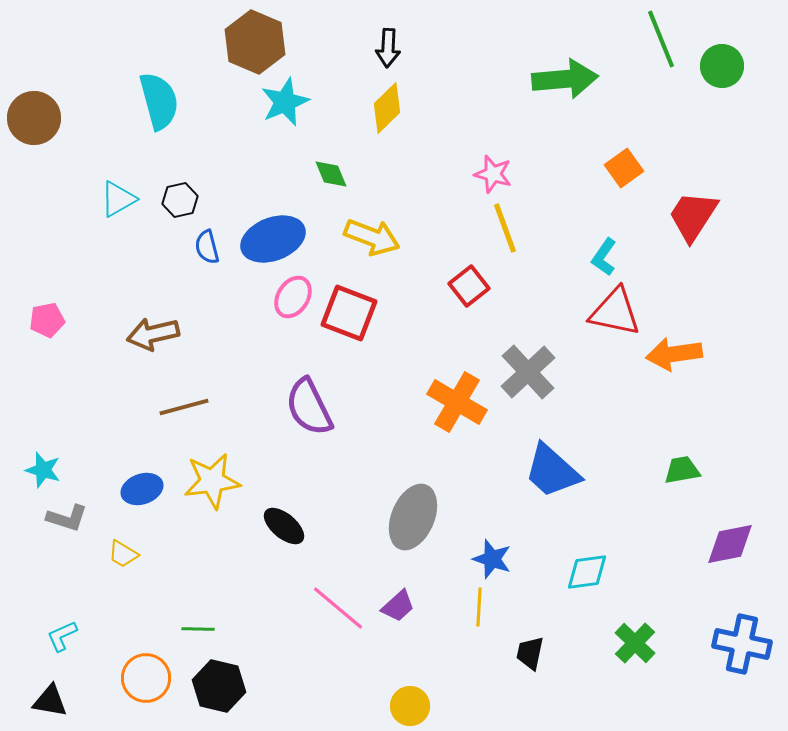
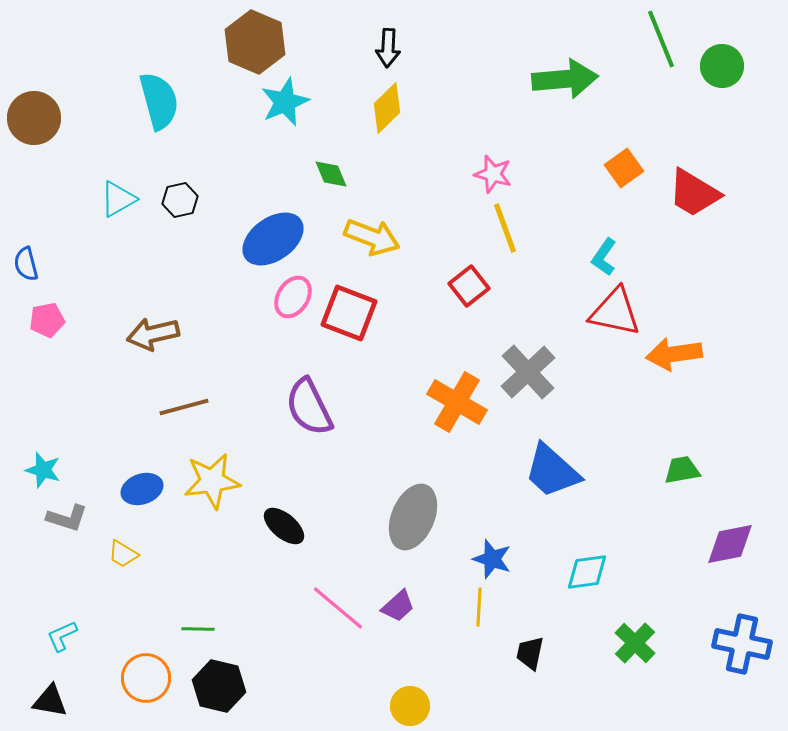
red trapezoid at (693, 216): moved 1 px right, 23 px up; rotated 92 degrees counterclockwise
blue ellipse at (273, 239): rotated 14 degrees counterclockwise
blue semicircle at (207, 247): moved 181 px left, 17 px down
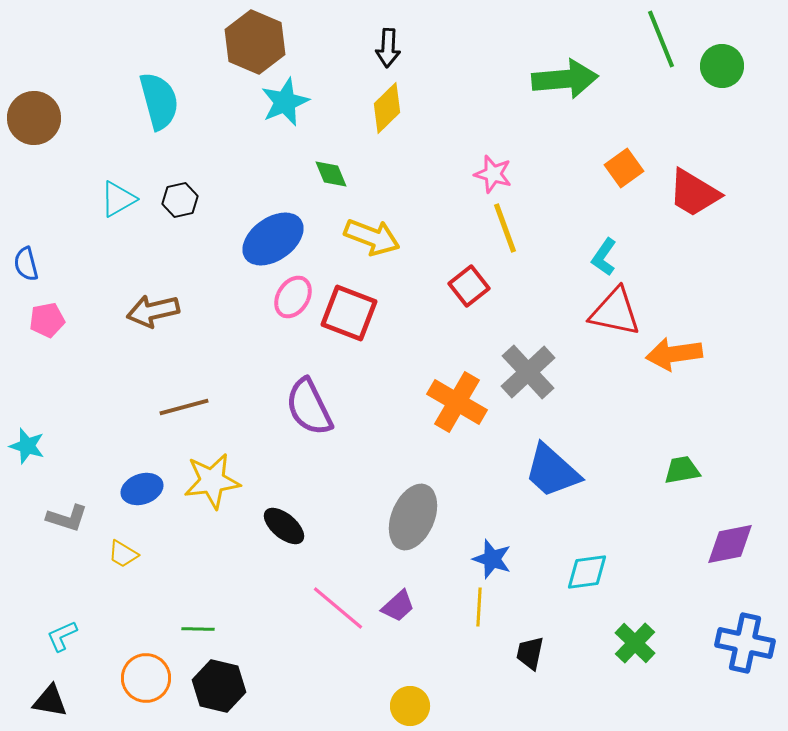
brown arrow at (153, 334): moved 23 px up
cyan star at (43, 470): moved 16 px left, 24 px up
blue cross at (742, 644): moved 3 px right, 1 px up
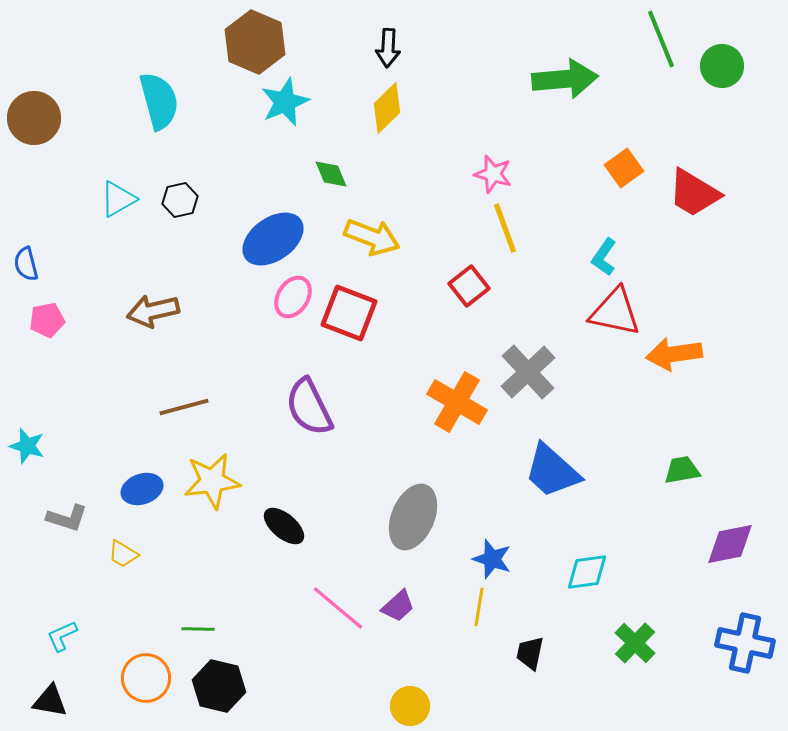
yellow line at (479, 607): rotated 6 degrees clockwise
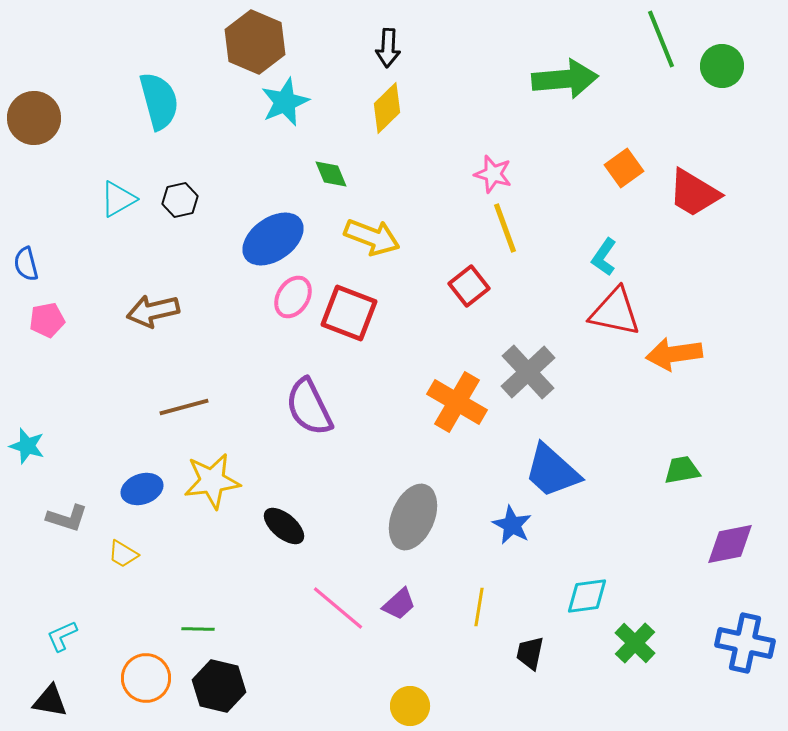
blue star at (492, 559): moved 20 px right, 34 px up; rotated 9 degrees clockwise
cyan diamond at (587, 572): moved 24 px down
purple trapezoid at (398, 606): moved 1 px right, 2 px up
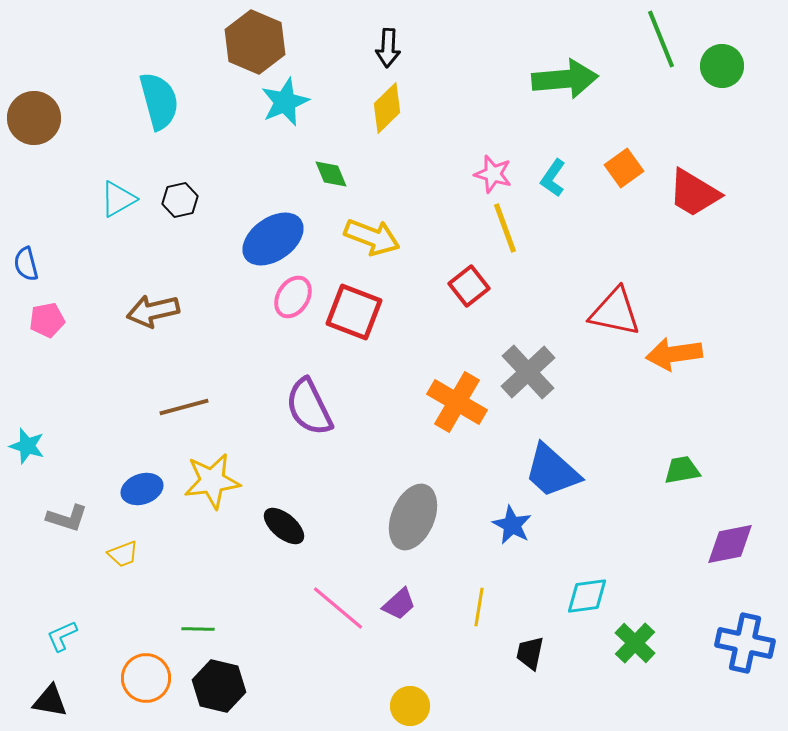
cyan L-shape at (604, 257): moved 51 px left, 79 px up
red square at (349, 313): moved 5 px right, 1 px up
yellow trapezoid at (123, 554): rotated 52 degrees counterclockwise
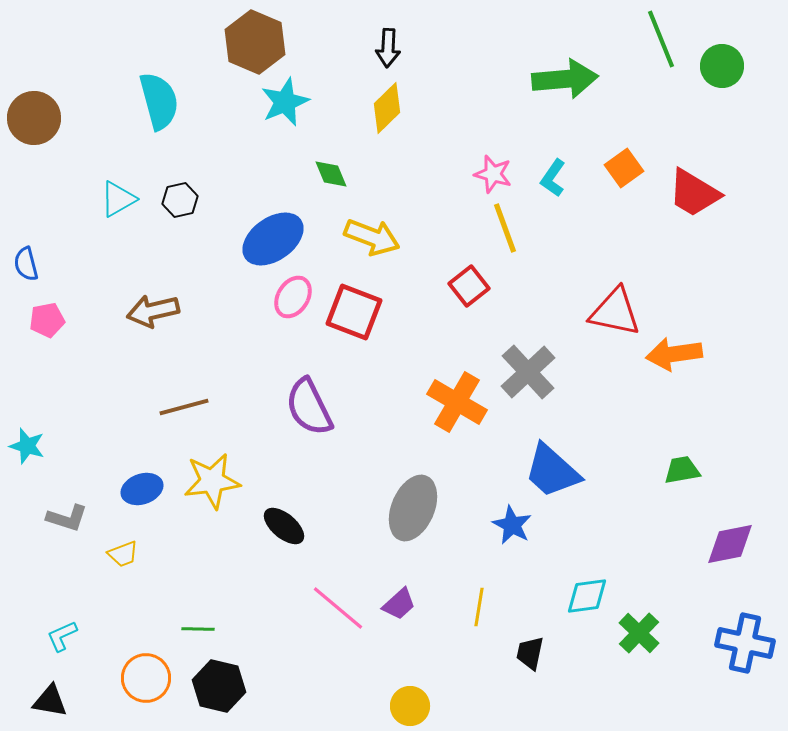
gray ellipse at (413, 517): moved 9 px up
green cross at (635, 643): moved 4 px right, 10 px up
